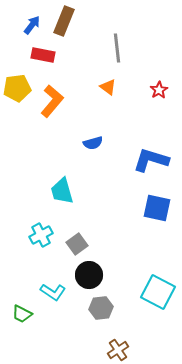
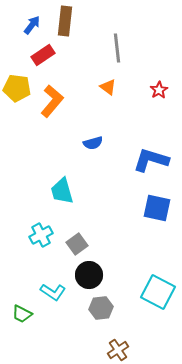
brown rectangle: moved 1 px right; rotated 16 degrees counterclockwise
red rectangle: rotated 45 degrees counterclockwise
yellow pentagon: rotated 16 degrees clockwise
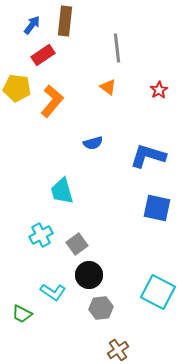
blue L-shape: moved 3 px left, 4 px up
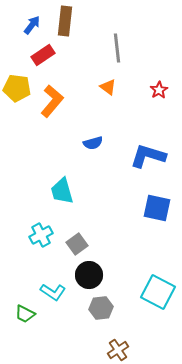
green trapezoid: moved 3 px right
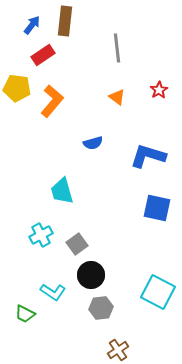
orange triangle: moved 9 px right, 10 px down
black circle: moved 2 px right
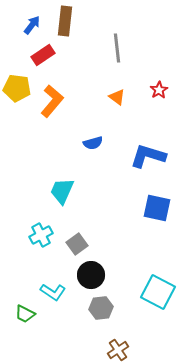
cyan trapezoid: rotated 40 degrees clockwise
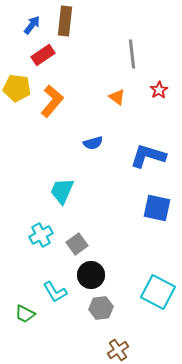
gray line: moved 15 px right, 6 px down
cyan L-shape: moved 2 px right; rotated 25 degrees clockwise
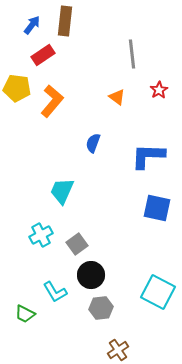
blue semicircle: rotated 126 degrees clockwise
blue L-shape: rotated 15 degrees counterclockwise
